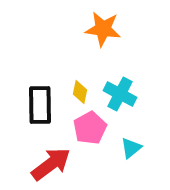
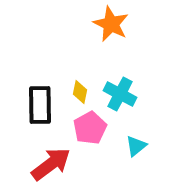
orange star: moved 8 px right, 5 px up; rotated 18 degrees clockwise
cyan triangle: moved 5 px right, 2 px up
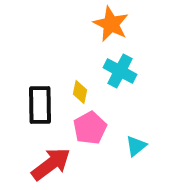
cyan cross: moved 23 px up
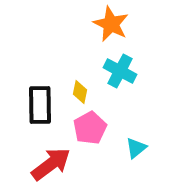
cyan triangle: moved 2 px down
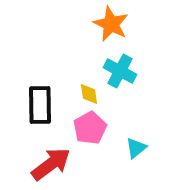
yellow diamond: moved 9 px right, 2 px down; rotated 20 degrees counterclockwise
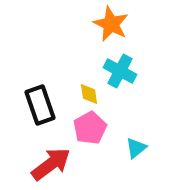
black rectangle: rotated 18 degrees counterclockwise
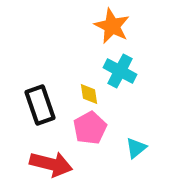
orange star: moved 1 px right, 2 px down
red arrow: rotated 51 degrees clockwise
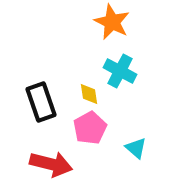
orange star: moved 4 px up
black rectangle: moved 1 px right, 3 px up
cyan triangle: rotated 40 degrees counterclockwise
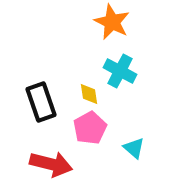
cyan triangle: moved 2 px left
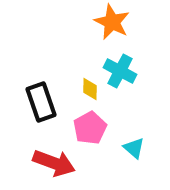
yellow diamond: moved 1 px right, 5 px up; rotated 10 degrees clockwise
red arrow: moved 3 px right, 1 px up; rotated 6 degrees clockwise
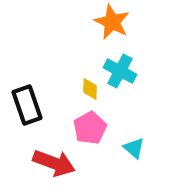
black rectangle: moved 14 px left, 3 px down
